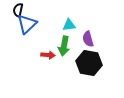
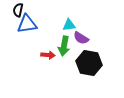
blue triangle: rotated 35 degrees clockwise
purple semicircle: moved 7 px left, 1 px up; rotated 42 degrees counterclockwise
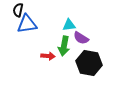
red arrow: moved 1 px down
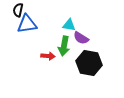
cyan triangle: rotated 16 degrees clockwise
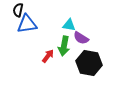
red arrow: rotated 56 degrees counterclockwise
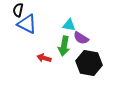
blue triangle: rotated 35 degrees clockwise
red arrow: moved 4 px left, 2 px down; rotated 112 degrees counterclockwise
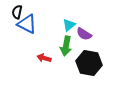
black semicircle: moved 1 px left, 2 px down
cyan triangle: rotated 48 degrees counterclockwise
purple semicircle: moved 3 px right, 4 px up
green arrow: moved 2 px right
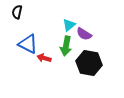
blue triangle: moved 1 px right, 20 px down
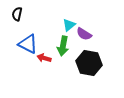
black semicircle: moved 2 px down
green arrow: moved 3 px left
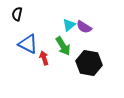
purple semicircle: moved 7 px up
green arrow: rotated 42 degrees counterclockwise
red arrow: rotated 56 degrees clockwise
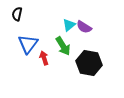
blue triangle: rotated 40 degrees clockwise
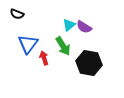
black semicircle: rotated 80 degrees counterclockwise
